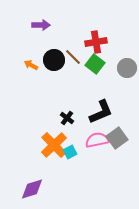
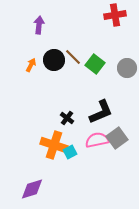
purple arrow: moved 2 px left; rotated 84 degrees counterclockwise
red cross: moved 19 px right, 27 px up
orange arrow: rotated 88 degrees clockwise
orange cross: rotated 28 degrees counterclockwise
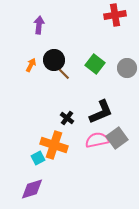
brown line: moved 11 px left, 15 px down
cyan square: moved 32 px left, 6 px down
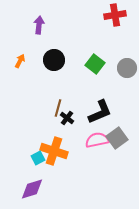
orange arrow: moved 11 px left, 4 px up
brown line: moved 4 px left, 36 px down; rotated 60 degrees clockwise
black L-shape: moved 1 px left
orange cross: moved 6 px down
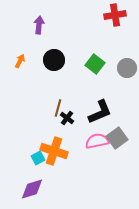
pink semicircle: moved 1 px down
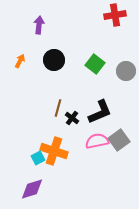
gray circle: moved 1 px left, 3 px down
black cross: moved 5 px right
gray square: moved 2 px right, 2 px down
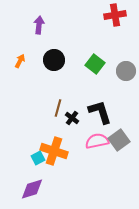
black L-shape: rotated 84 degrees counterclockwise
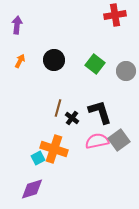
purple arrow: moved 22 px left
orange cross: moved 2 px up
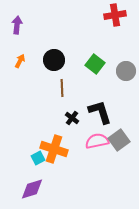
brown line: moved 4 px right, 20 px up; rotated 18 degrees counterclockwise
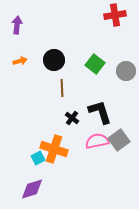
orange arrow: rotated 48 degrees clockwise
